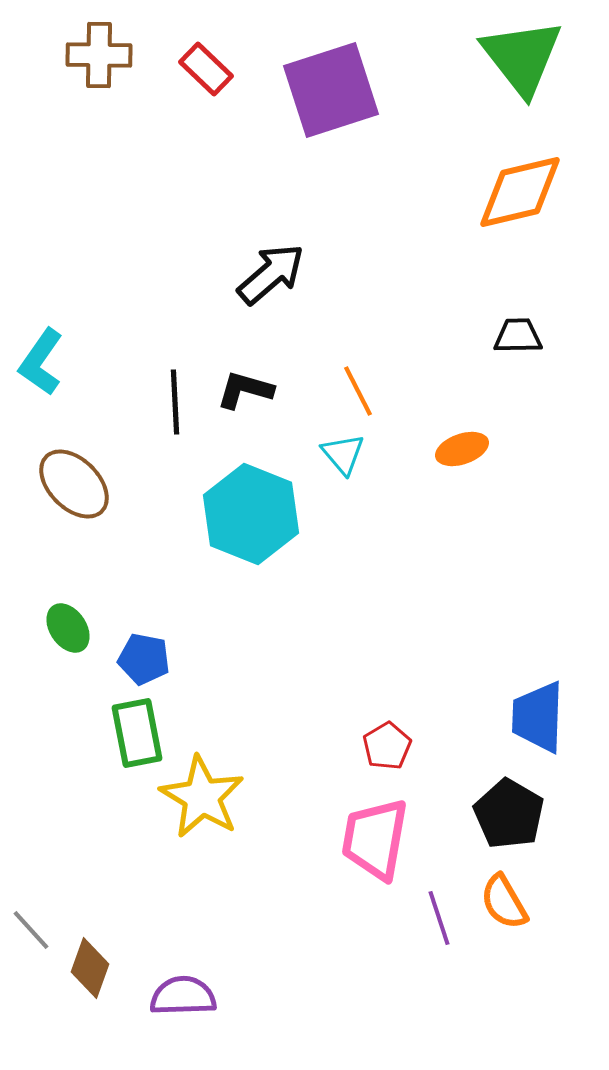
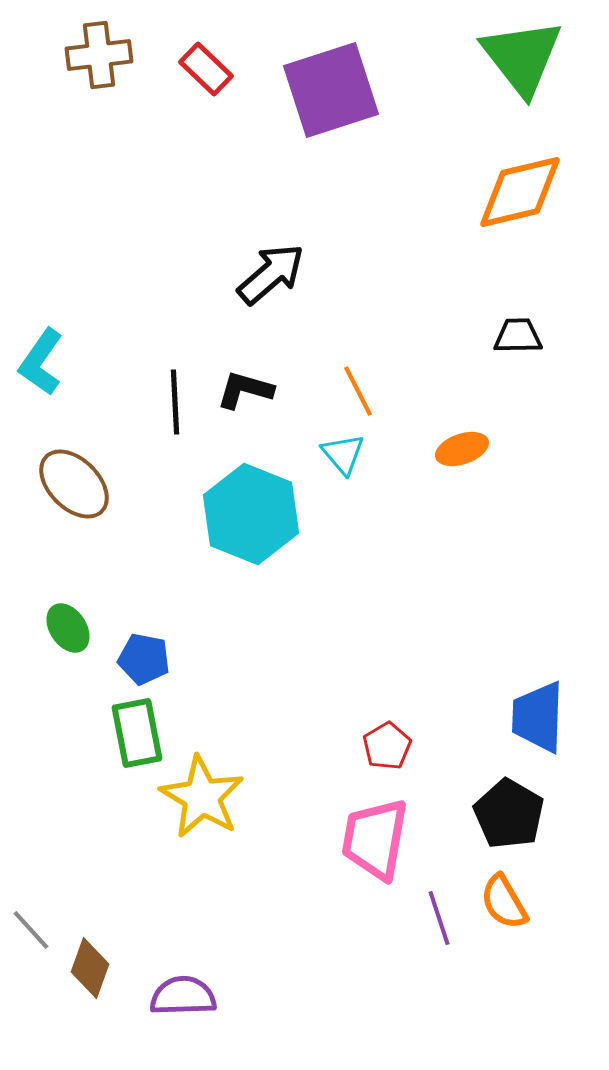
brown cross: rotated 8 degrees counterclockwise
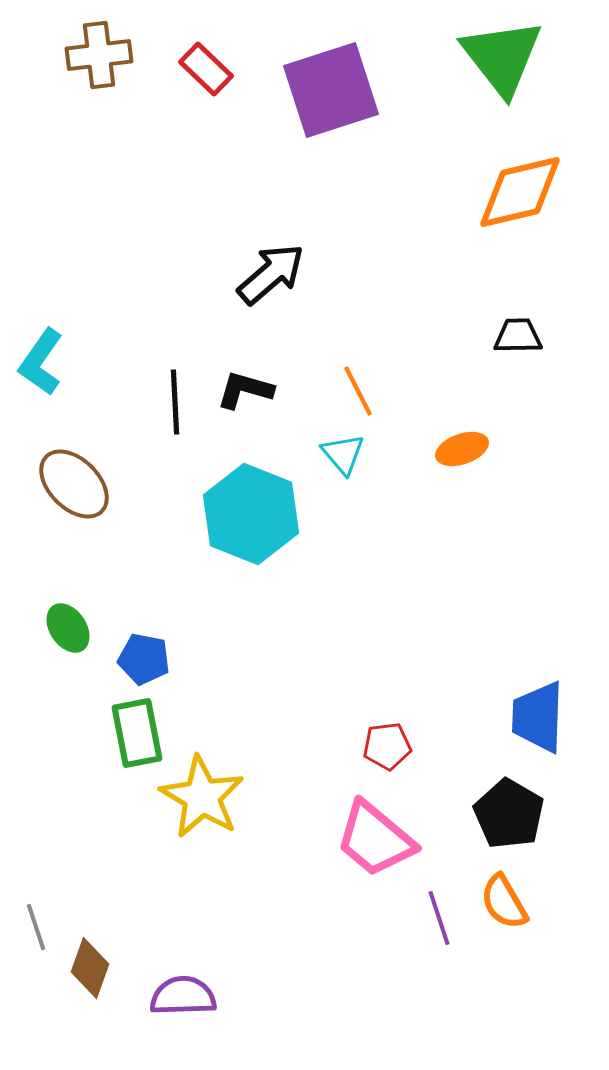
green triangle: moved 20 px left
red pentagon: rotated 24 degrees clockwise
pink trapezoid: rotated 60 degrees counterclockwise
gray line: moved 5 px right, 3 px up; rotated 24 degrees clockwise
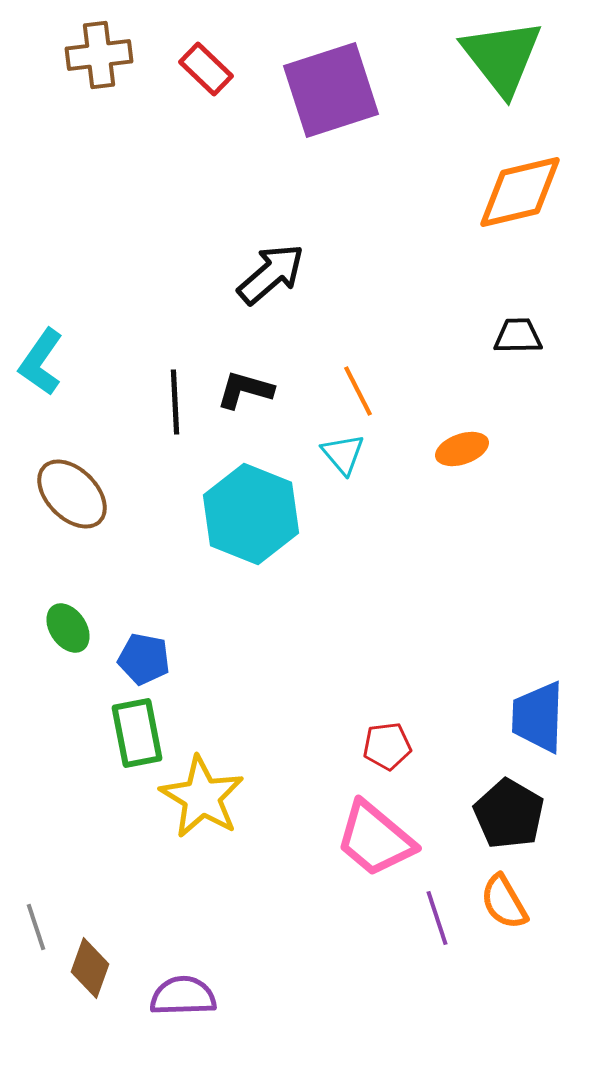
brown ellipse: moved 2 px left, 10 px down
purple line: moved 2 px left
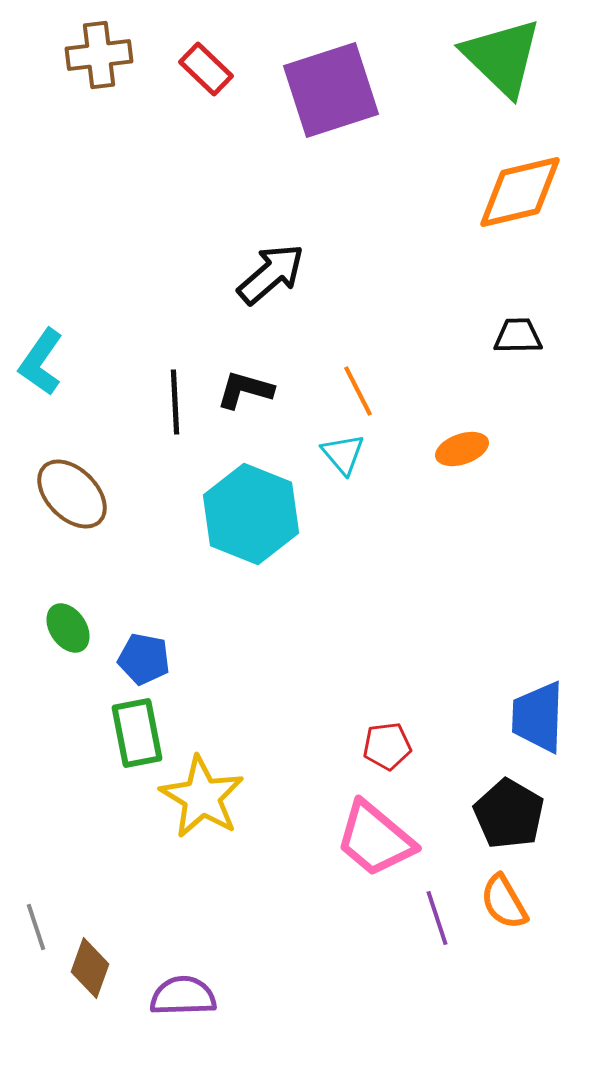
green triangle: rotated 8 degrees counterclockwise
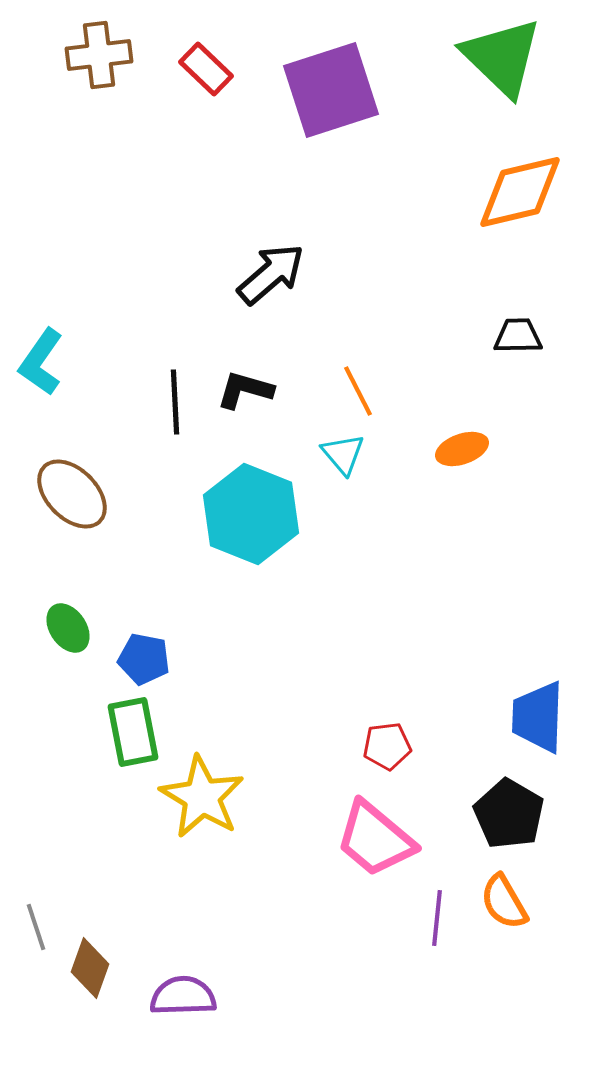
green rectangle: moved 4 px left, 1 px up
purple line: rotated 24 degrees clockwise
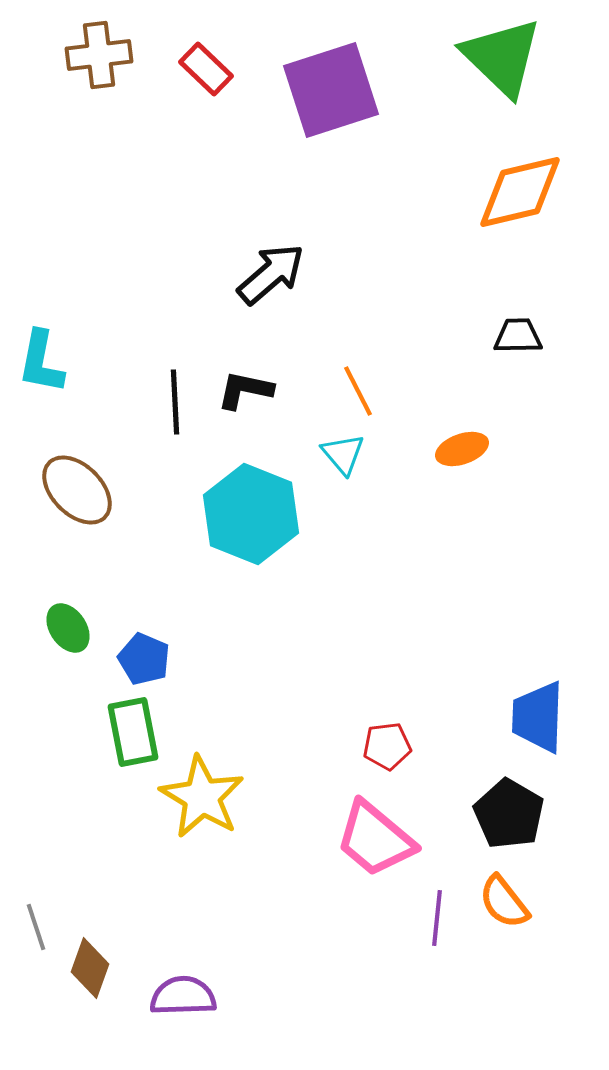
cyan L-shape: rotated 24 degrees counterclockwise
black L-shape: rotated 4 degrees counterclockwise
brown ellipse: moved 5 px right, 4 px up
blue pentagon: rotated 12 degrees clockwise
orange semicircle: rotated 8 degrees counterclockwise
